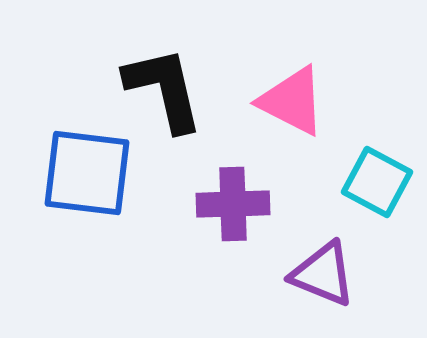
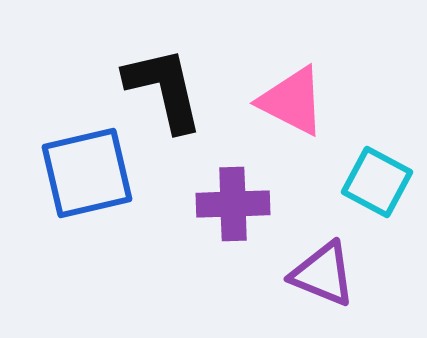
blue square: rotated 20 degrees counterclockwise
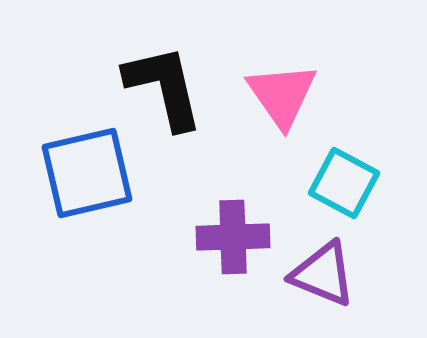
black L-shape: moved 2 px up
pink triangle: moved 10 px left, 6 px up; rotated 28 degrees clockwise
cyan square: moved 33 px left, 1 px down
purple cross: moved 33 px down
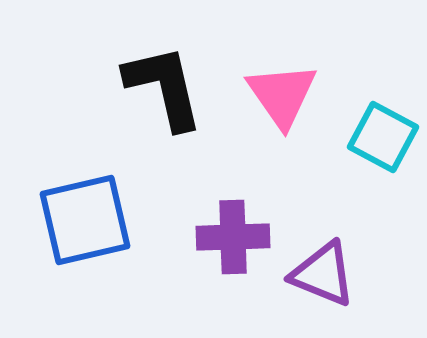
blue square: moved 2 px left, 47 px down
cyan square: moved 39 px right, 46 px up
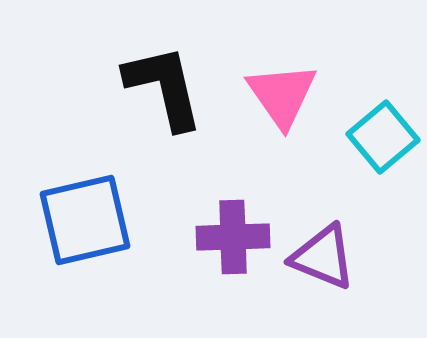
cyan square: rotated 22 degrees clockwise
purple triangle: moved 17 px up
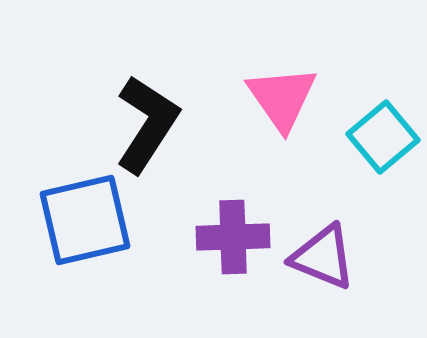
black L-shape: moved 17 px left, 37 px down; rotated 46 degrees clockwise
pink triangle: moved 3 px down
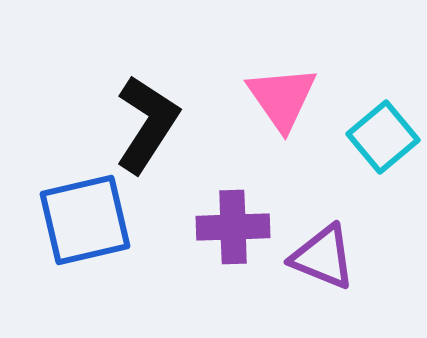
purple cross: moved 10 px up
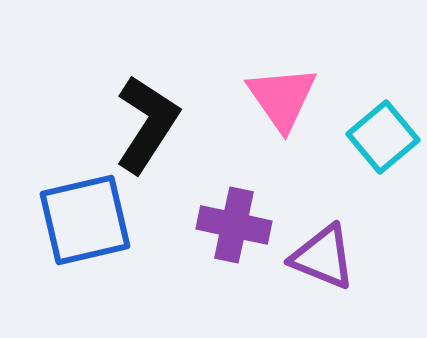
purple cross: moved 1 px right, 2 px up; rotated 14 degrees clockwise
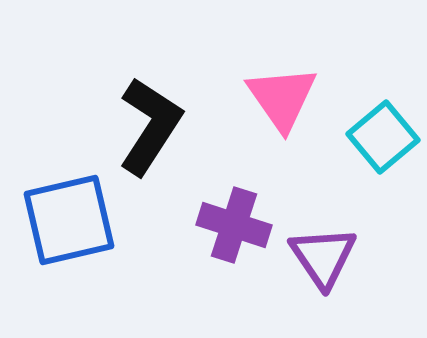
black L-shape: moved 3 px right, 2 px down
blue square: moved 16 px left
purple cross: rotated 6 degrees clockwise
purple triangle: rotated 34 degrees clockwise
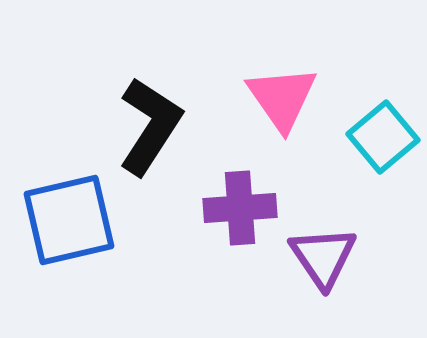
purple cross: moved 6 px right, 17 px up; rotated 22 degrees counterclockwise
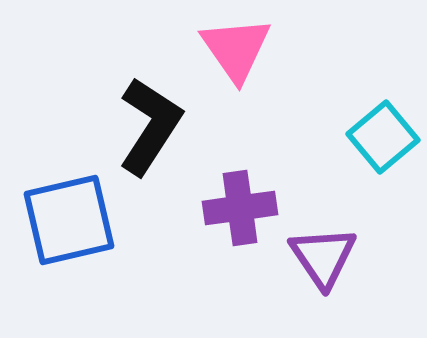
pink triangle: moved 46 px left, 49 px up
purple cross: rotated 4 degrees counterclockwise
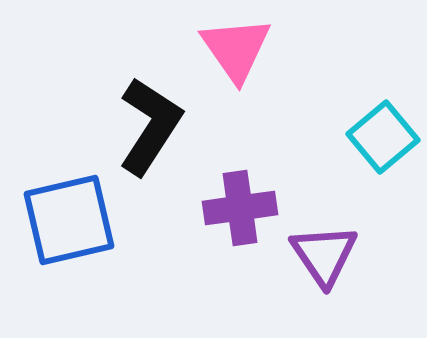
purple triangle: moved 1 px right, 2 px up
